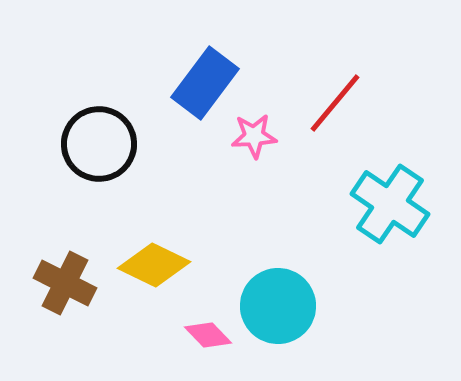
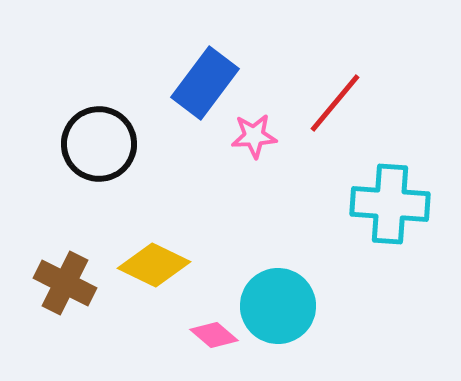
cyan cross: rotated 30 degrees counterclockwise
pink diamond: moved 6 px right; rotated 6 degrees counterclockwise
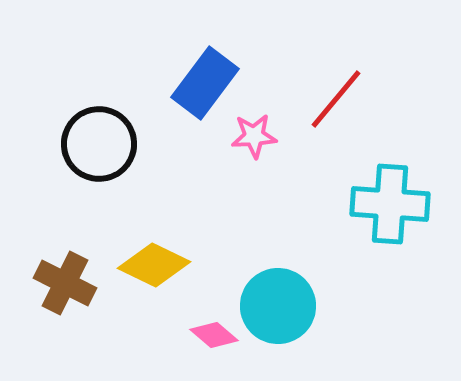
red line: moved 1 px right, 4 px up
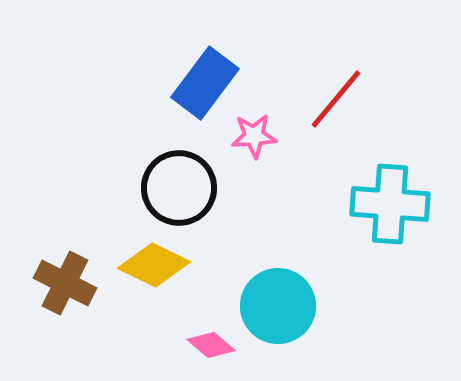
black circle: moved 80 px right, 44 px down
pink diamond: moved 3 px left, 10 px down
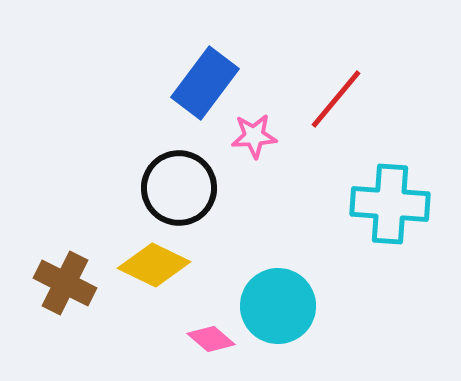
pink diamond: moved 6 px up
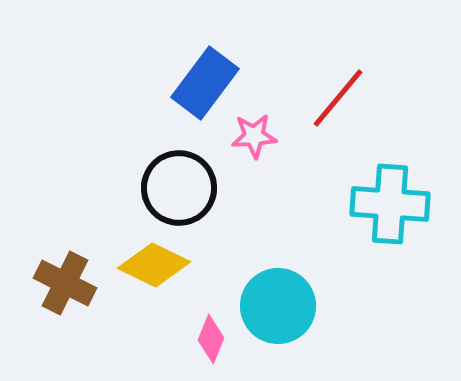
red line: moved 2 px right, 1 px up
pink diamond: rotated 72 degrees clockwise
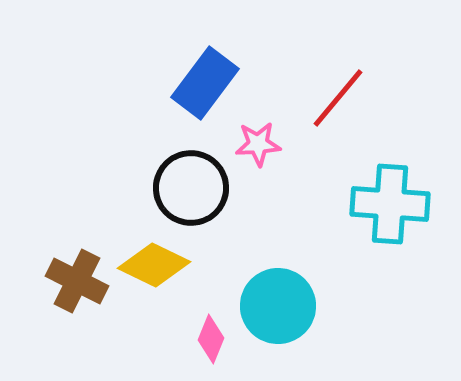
pink star: moved 4 px right, 8 px down
black circle: moved 12 px right
brown cross: moved 12 px right, 2 px up
